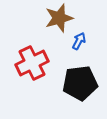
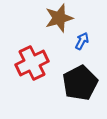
blue arrow: moved 3 px right
black pentagon: rotated 20 degrees counterclockwise
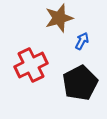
red cross: moved 1 px left, 2 px down
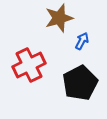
red cross: moved 2 px left
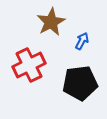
brown star: moved 8 px left, 4 px down; rotated 12 degrees counterclockwise
black pentagon: rotated 20 degrees clockwise
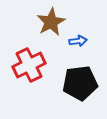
blue arrow: moved 4 px left; rotated 54 degrees clockwise
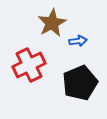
brown star: moved 1 px right, 1 px down
black pentagon: rotated 16 degrees counterclockwise
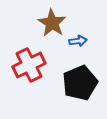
brown star: rotated 12 degrees counterclockwise
